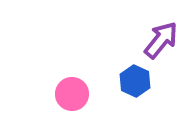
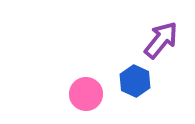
pink circle: moved 14 px right
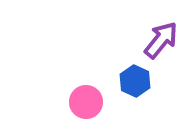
pink circle: moved 8 px down
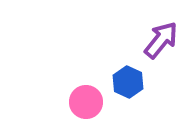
blue hexagon: moved 7 px left, 1 px down
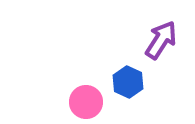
purple arrow: rotated 6 degrees counterclockwise
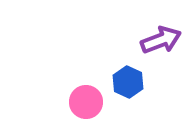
purple arrow: rotated 36 degrees clockwise
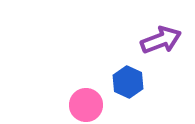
pink circle: moved 3 px down
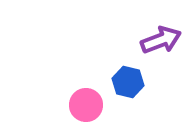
blue hexagon: rotated 12 degrees counterclockwise
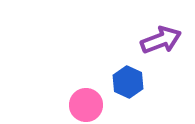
blue hexagon: rotated 12 degrees clockwise
